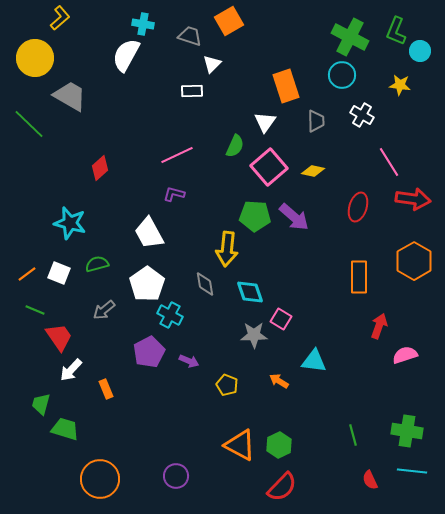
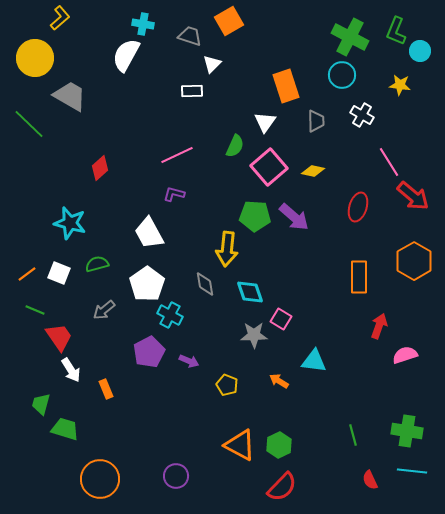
red arrow at (413, 199): moved 3 px up; rotated 32 degrees clockwise
white arrow at (71, 370): rotated 75 degrees counterclockwise
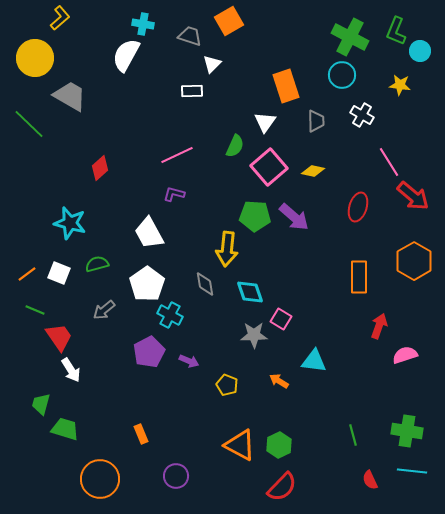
orange rectangle at (106, 389): moved 35 px right, 45 px down
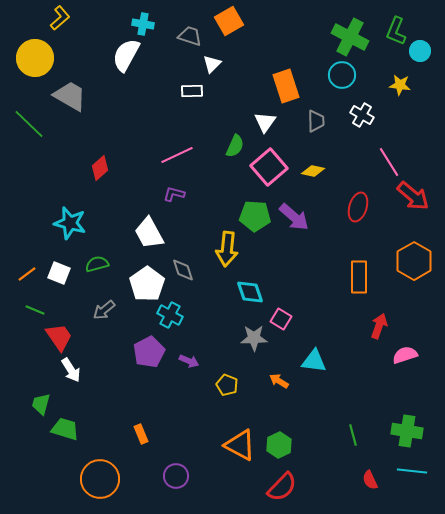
gray diamond at (205, 284): moved 22 px left, 14 px up; rotated 10 degrees counterclockwise
gray star at (254, 335): moved 3 px down
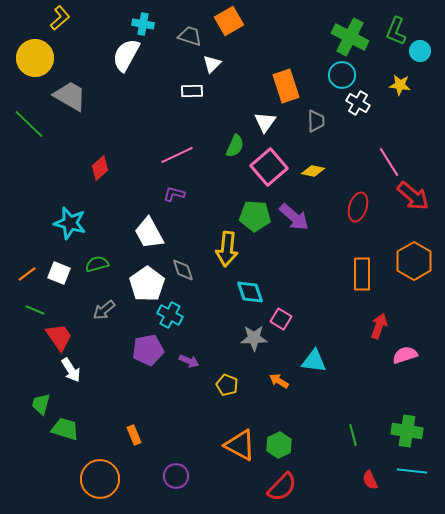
white cross at (362, 115): moved 4 px left, 12 px up
orange rectangle at (359, 277): moved 3 px right, 3 px up
purple pentagon at (149, 352): moved 1 px left, 2 px up; rotated 16 degrees clockwise
orange rectangle at (141, 434): moved 7 px left, 1 px down
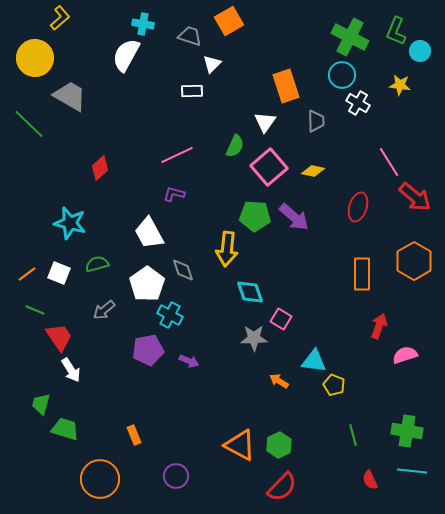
red arrow at (413, 196): moved 2 px right, 1 px down
yellow pentagon at (227, 385): moved 107 px right
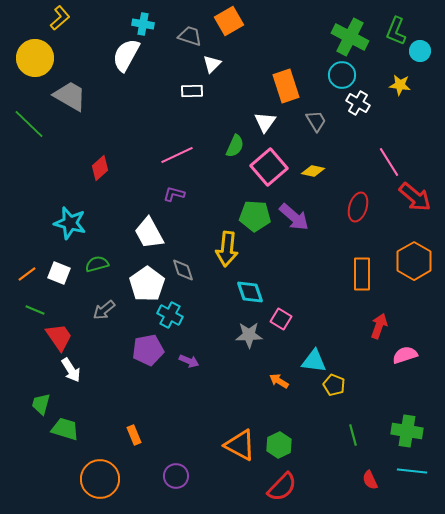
gray trapezoid at (316, 121): rotated 30 degrees counterclockwise
gray star at (254, 338): moved 5 px left, 3 px up
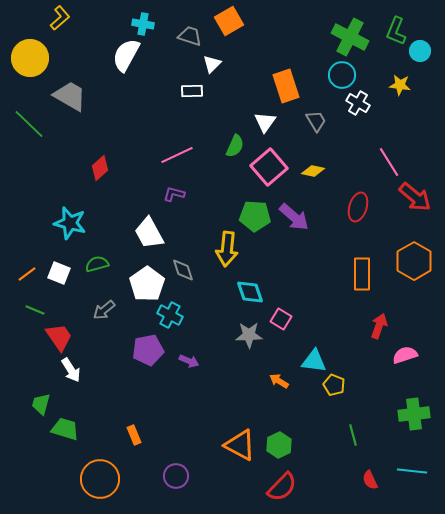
yellow circle at (35, 58): moved 5 px left
green cross at (407, 431): moved 7 px right, 17 px up; rotated 16 degrees counterclockwise
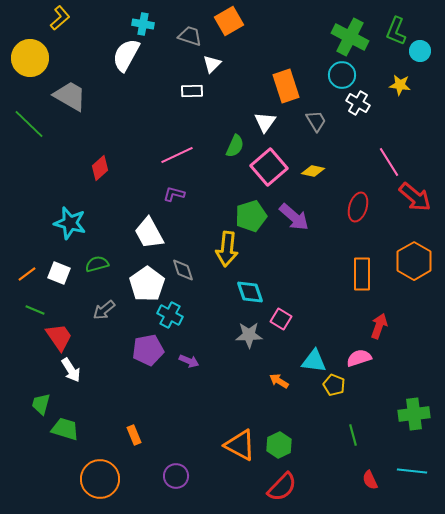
green pentagon at (255, 216): moved 4 px left; rotated 20 degrees counterclockwise
pink semicircle at (405, 355): moved 46 px left, 3 px down
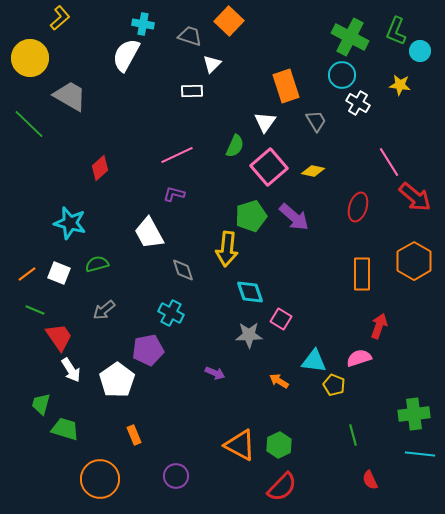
orange square at (229, 21): rotated 16 degrees counterclockwise
white pentagon at (147, 284): moved 30 px left, 96 px down
cyan cross at (170, 315): moved 1 px right, 2 px up
purple arrow at (189, 361): moved 26 px right, 12 px down
cyan line at (412, 471): moved 8 px right, 17 px up
